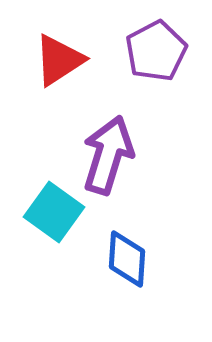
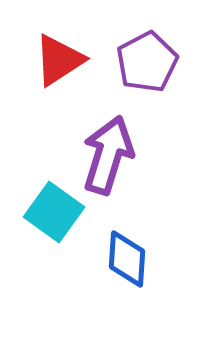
purple pentagon: moved 9 px left, 11 px down
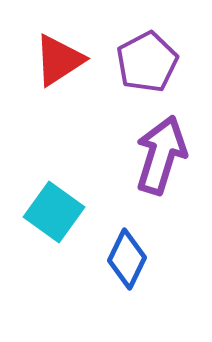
purple arrow: moved 53 px right
blue diamond: rotated 22 degrees clockwise
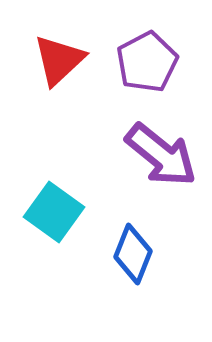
red triangle: rotated 10 degrees counterclockwise
purple arrow: rotated 112 degrees clockwise
blue diamond: moved 6 px right, 5 px up; rotated 4 degrees counterclockwise
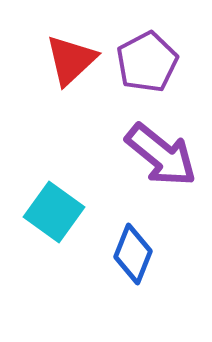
red triangle: moved 12 px right
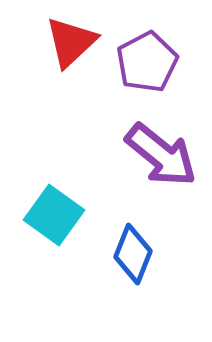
red triangle: moved 18 px up
cyan square: moved 3 px down
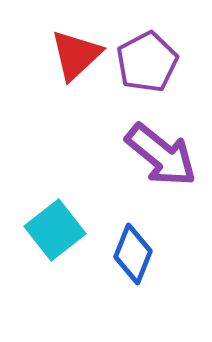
red triangle: moved 5 px right, 13 px down
cyan square: moved 1 px right, 15 px down; rotated 16 degrees clockwise
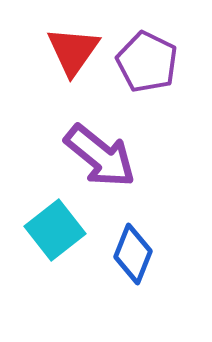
red triangle: moved 3 px left, 4 px up; rotated 12 degrees counterclockwise
purple pentagon: rotated 18 degrees counterclockwise
purple arrow: moved 61 px left, 1 px down
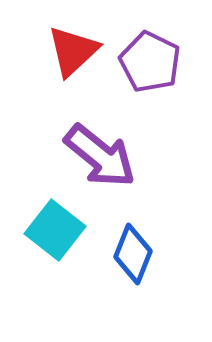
red triangle: rotated 12 degrees clockwise
purple pentagon: moved 3 px right
cyan square: rotated 14 degrees counterclockwise
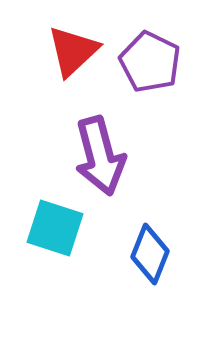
purple arrow: rotated 36 degrees clockwise
cyan square: moved 2 px up; rotated 20 degrees counterclockwise
blue diamond: moved 17 px right
